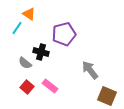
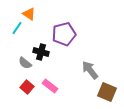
brown square: moved 4 px up
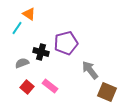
purple pentagon: moved 2 px right, 9 px down
gray semicircle: moved 3 px left; rotated 120 degrees clockwise
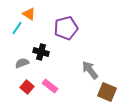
purple pentagon: moved 15 px up
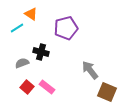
orange triangle: moved 2 px right
cyan line: rotated 24 degrees clockwise
pink rectangle: moved 3 px left, 1 px down
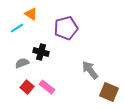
brown square: moved 2 px right
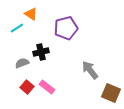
black cross: rotated 28 degrees counterclockwise
brown square: moved 2 px right, 1 px down
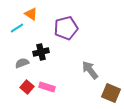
pink rectangle: rotated 21 degrees counterclockwise
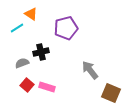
red square: moved 2 px up
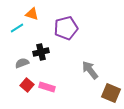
orange triangle: moved 1 px right; rotated 16 degrees counterclockwise
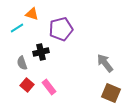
purple pentagon: moved 5 px left, 1 px down
gray semicircle: rotated 88 degrees counterclockwise
gray arrow: moved 15 px right, 7 px up
pink rectangle: moved 2 px right; rotated 35 degrees clockwise
